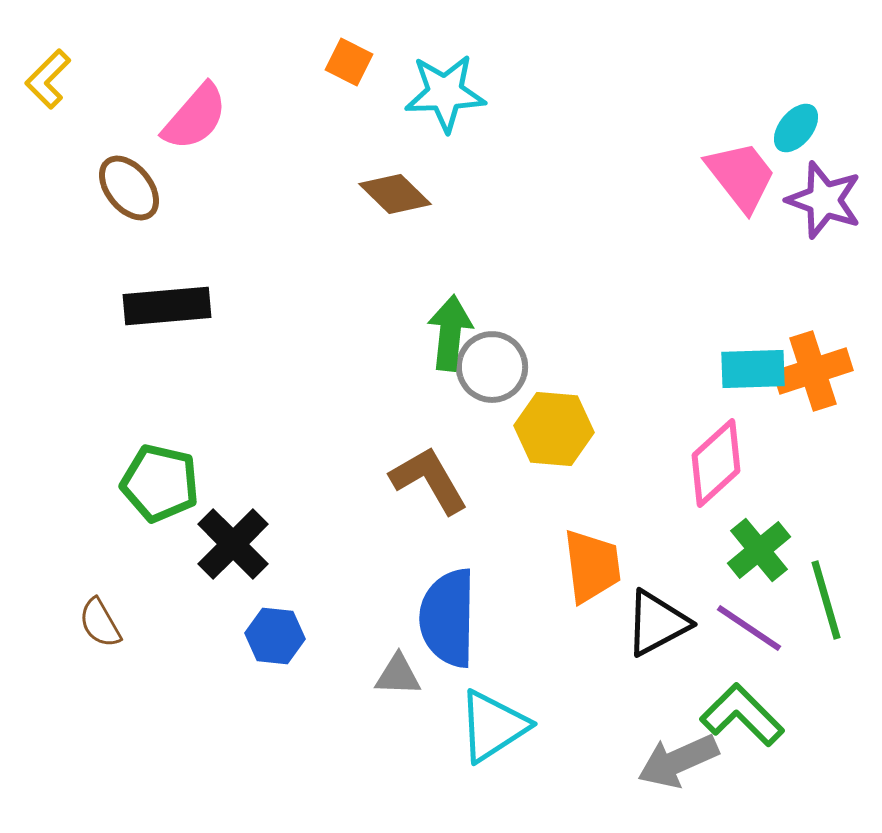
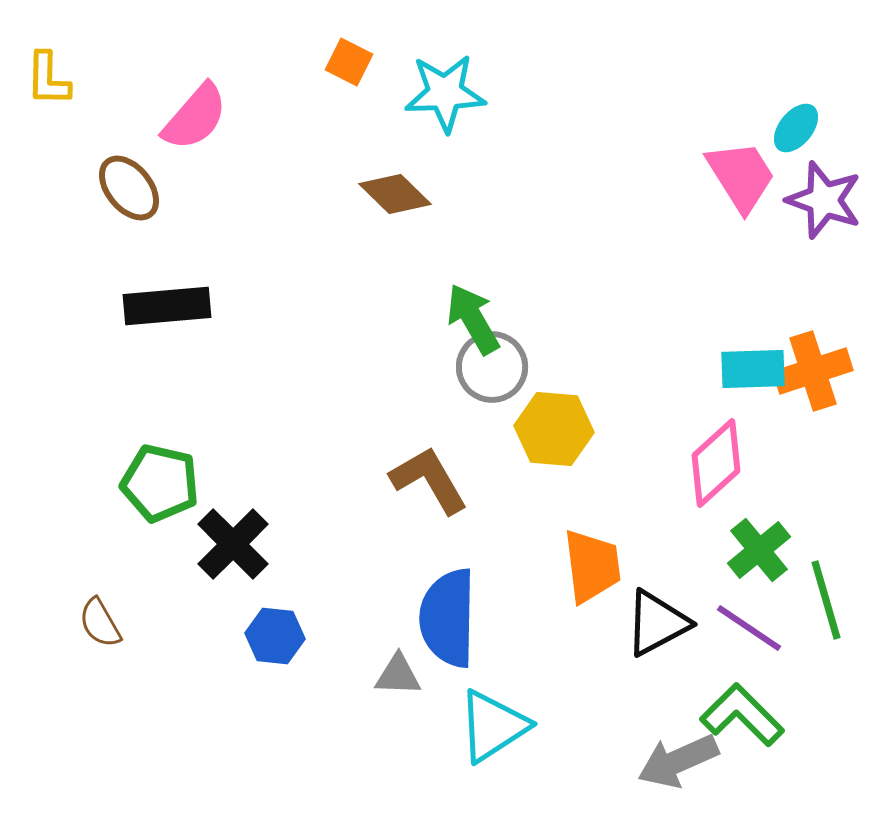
yellow L-shape: rotated 44 degrees counterclockwise
pink trapezoid: rotated 6 degrees clockwise
green arrow: moved 23 px right, 14 px up; rotated 36 degrees counterclockwise
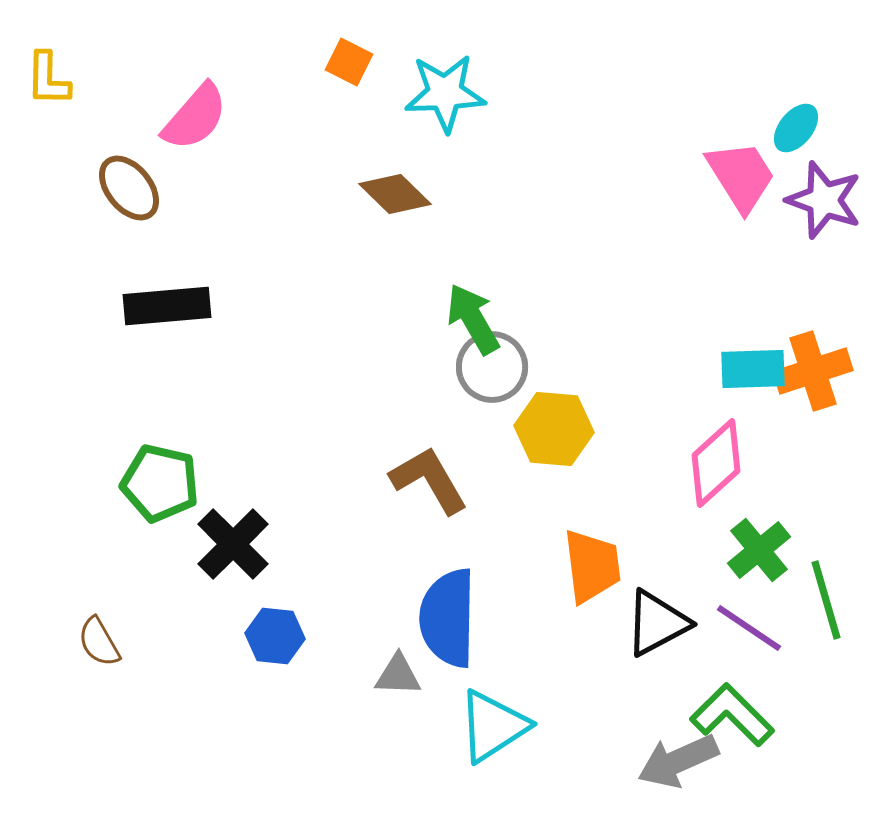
brown semicircle: moved 1 px left, 19 px down
green L-shape: moved 10 px left
